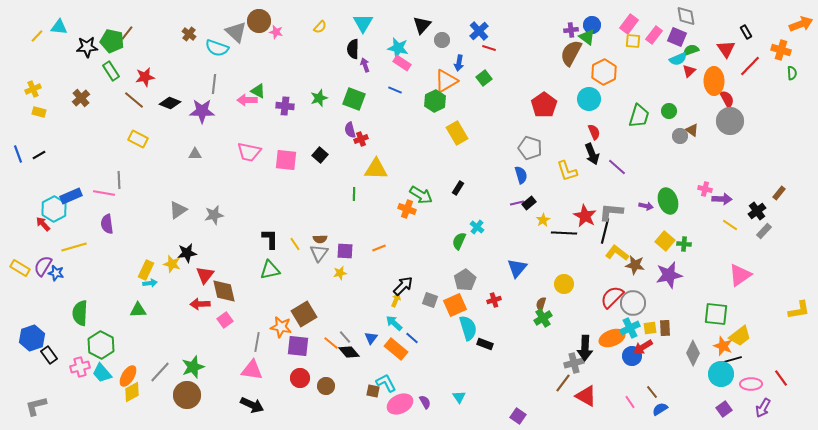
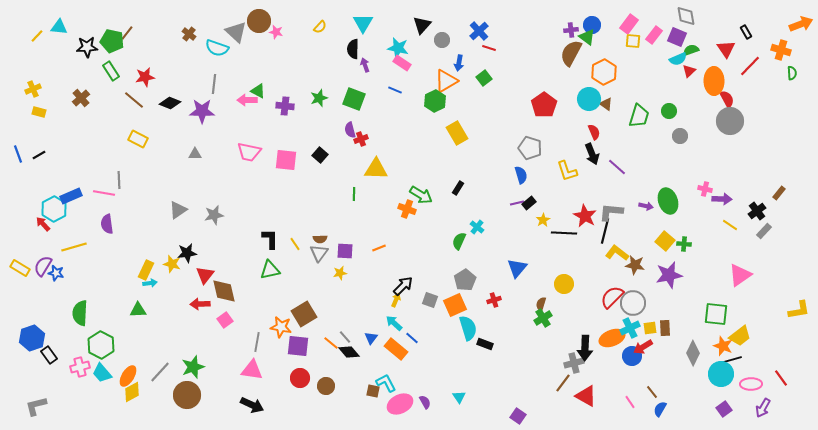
brown triangle at (692, 130): moved 86 px left, 26 px up
blue semicircle at (660, 409): rotated 28 degrees counterclockwise
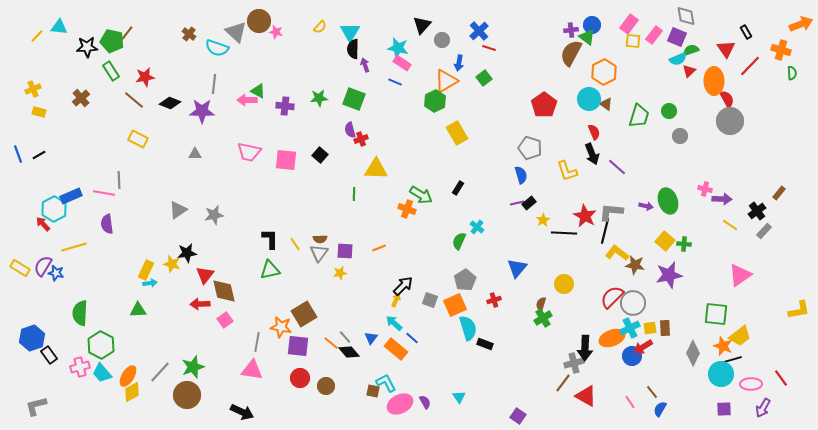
cyan triangle at (363, 23): moved 13 px left, 9 px down
blue line at (395, 90): moved 8 px up
green star at (319, 98): rotated 12 degrees clockwise
black arrow at (252, 405): moved 10 px left, 7 px down
purple square at (724, 409): rotated 35 degrees clockwise
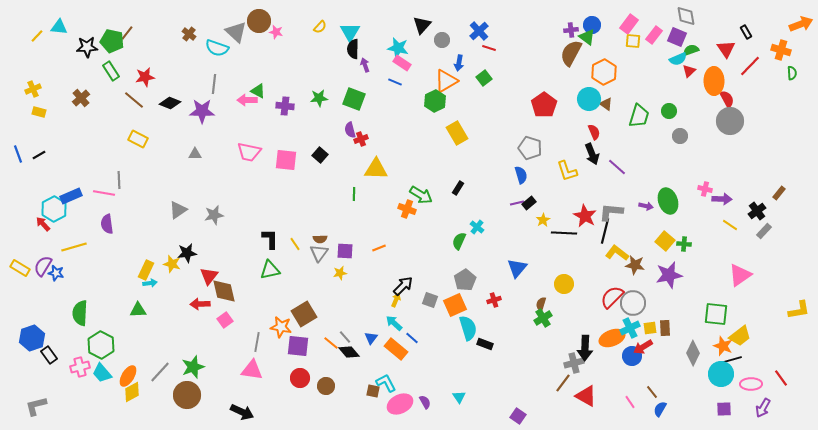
red triangle at (205, 275): moved 4 px right, 1 px down
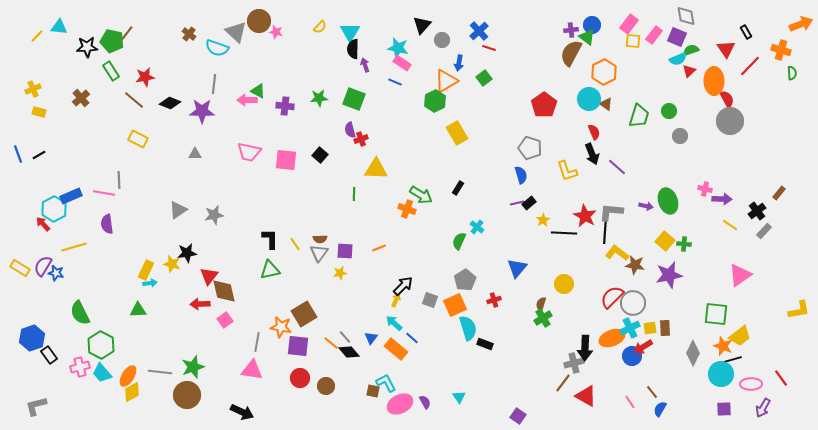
black line at (605, 231): rotated 10 degrees counterclockwise
green semicircle at (80, 313): rotated 30 degrees counterclockwise
gray line at (160, 372): rotated 55 degrees clockwise
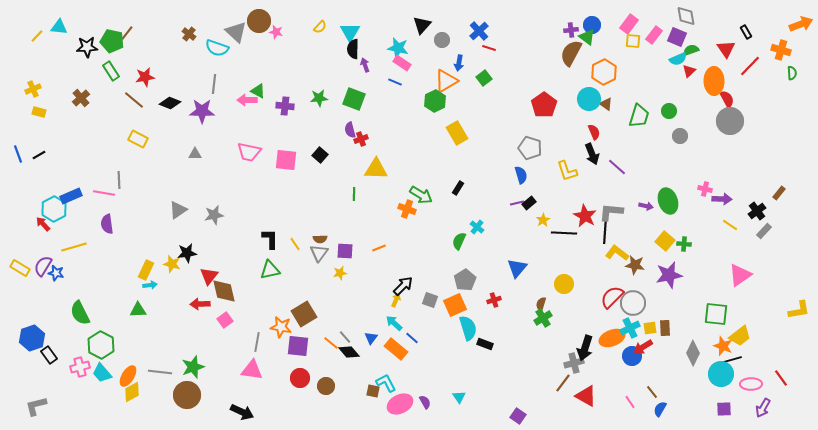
cyan arrow at (150, 283): moved 2 px down
black arrow at (585, 348): rotated 15 degrees clockwise
